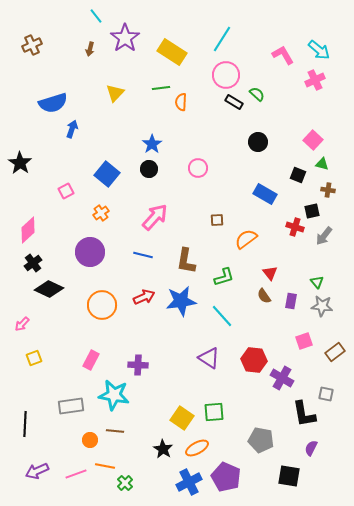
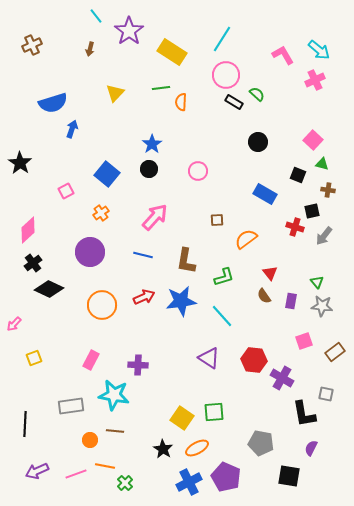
purple star at (125, 38): moved 4 px right, 7 px up
pink circle at (198, 168): moved 3 px down
pink arrow at (22, 324): moved 8 px left
gray pentagon at (261, 440): moved 3 px down
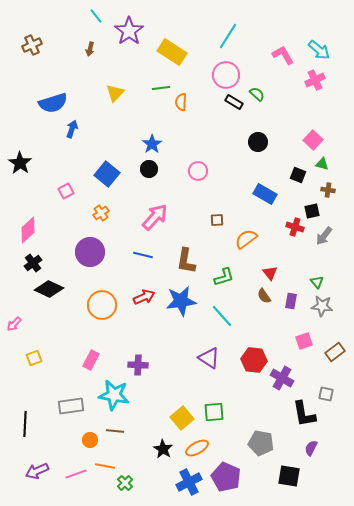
cyan line at (222, 39): moved 6 px right, 3 px up
yellow square at (182, 418): rotated 15 degrees clockwise
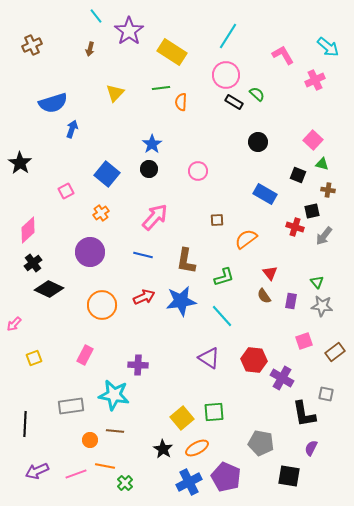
cyan arrow at (319, 50): moved 9 px right, 3 px up
pink rectangle at (91, 360): moved 6 px left, 5 px up
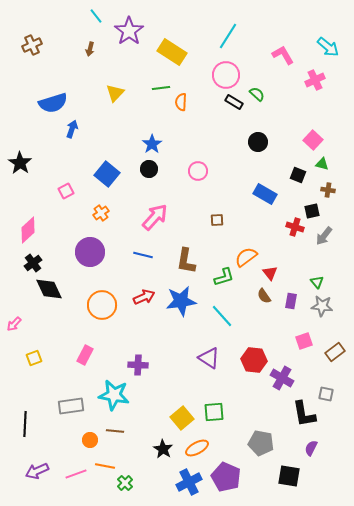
orange semicircle at (246, 239): moved 18 px down
black diamond at (49, 289): rotated 40 degrees clockwise
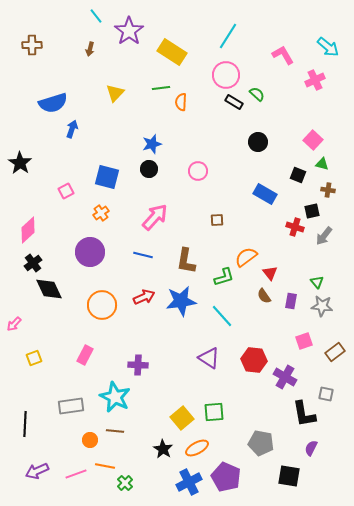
brown cross at (32, 45): rotated 24 degrees clockwise
blue star at (152, 144): rotated 18 degrees clockwise
blue square at (107, 174): moved 3 px down; rotated 25 degrees counterclockwise
purple cross at (282, 378): moved 3 px right, 1 px up
cyan star at (114, 395): moved 1 px right, 2 px down; rotated 16 degrees clockwise
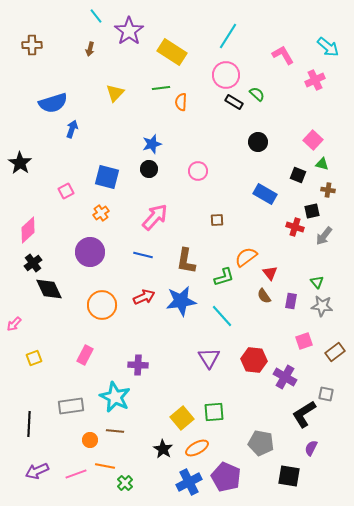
purple triangle at (209, 358): rotated 25 degrees clockwise
black L-shape at (304, 414): rotated 68 degrees clockwise
black line at (25, 424): moved 4 px right
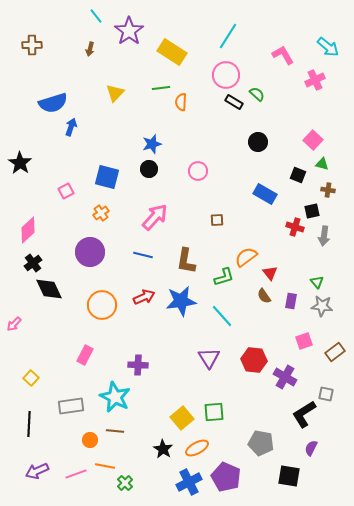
blue arrow at (72, 129): moved 1 px left, 2 px up
gray arrow at (324, 236): rotated 30 degrees counterclockwise
yellow square at (34, 358): moved 3 px left, 20 px down; rotated 28 degrees counterclockwise
